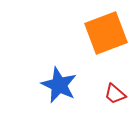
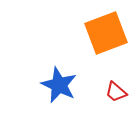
red trapezoid: moved 1 px right, 2 px up
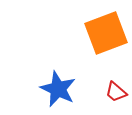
blue star: moved 1 px left, 4 px down
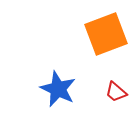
orange square: moved 1 px down
